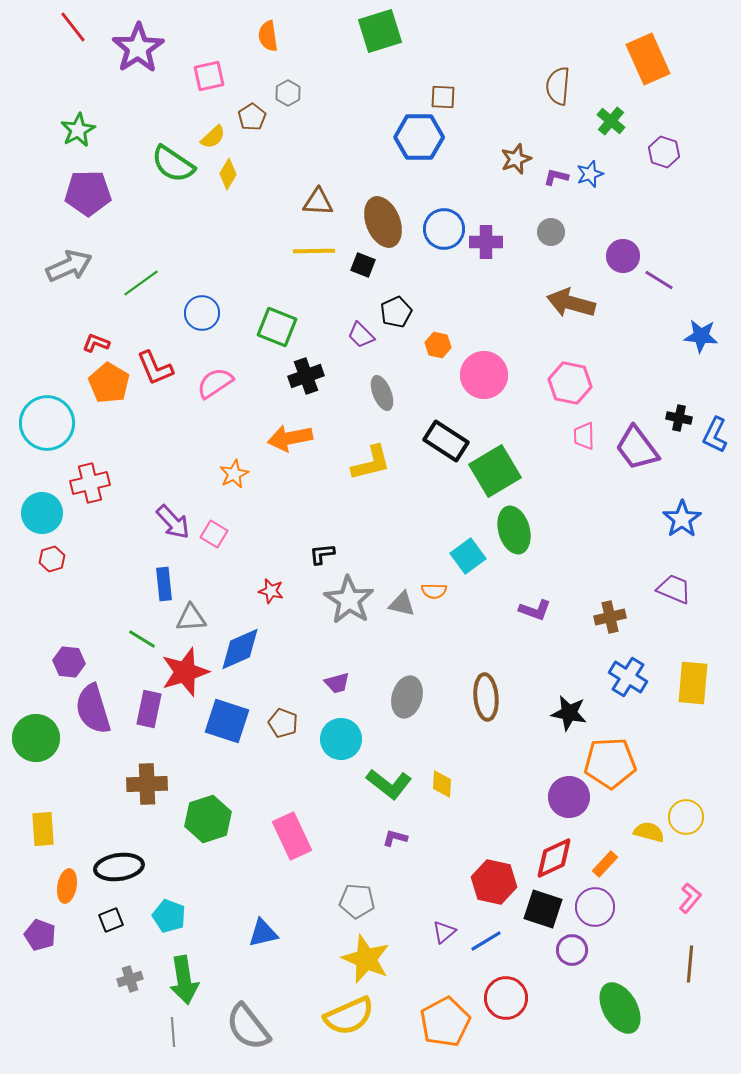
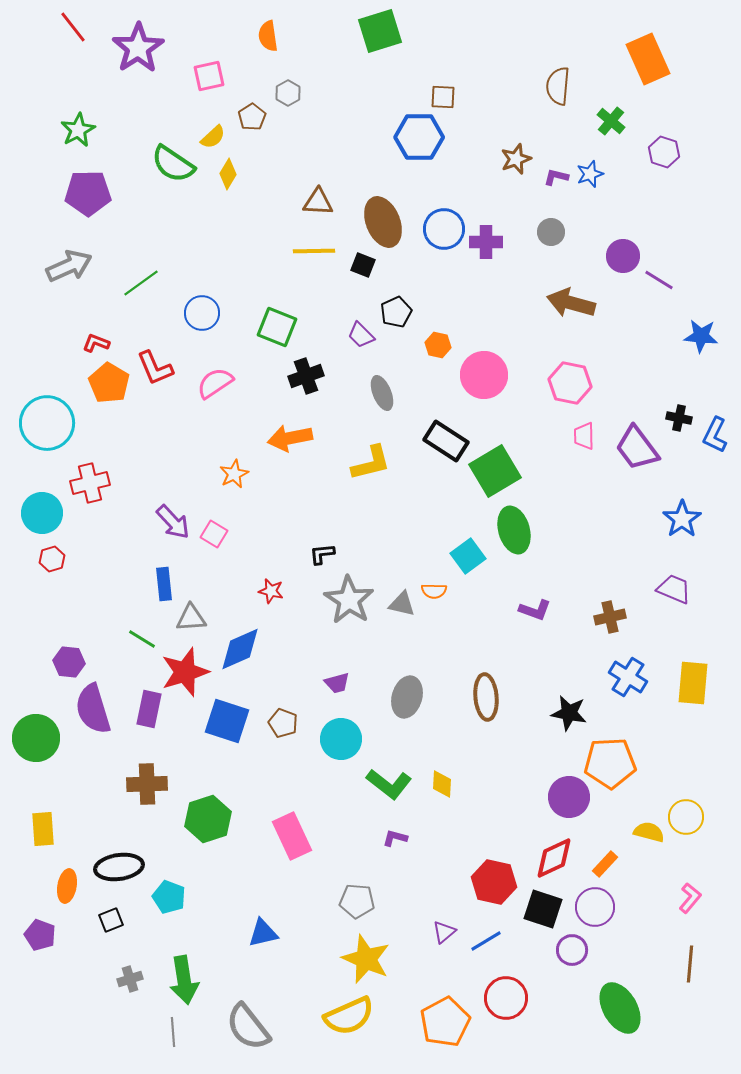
cyan pentagon at (169, 916): moved 19 px up
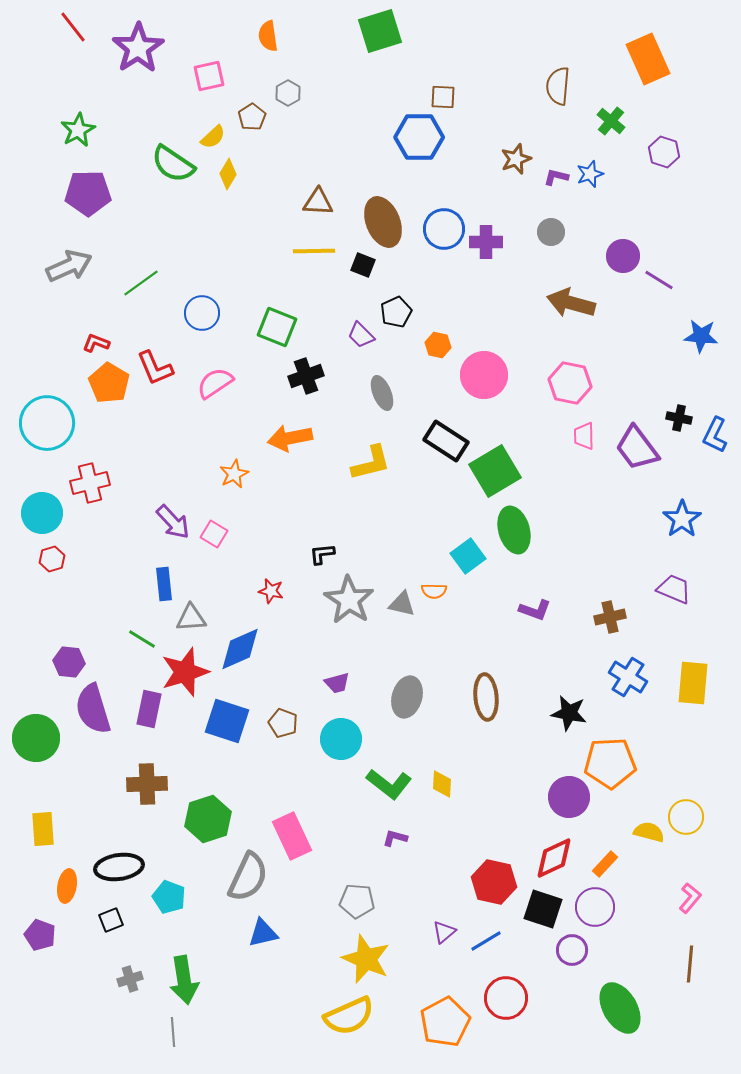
gray semicircle at (248, 1027): moved 150 px up; rotated 117 degrees counterclockwise
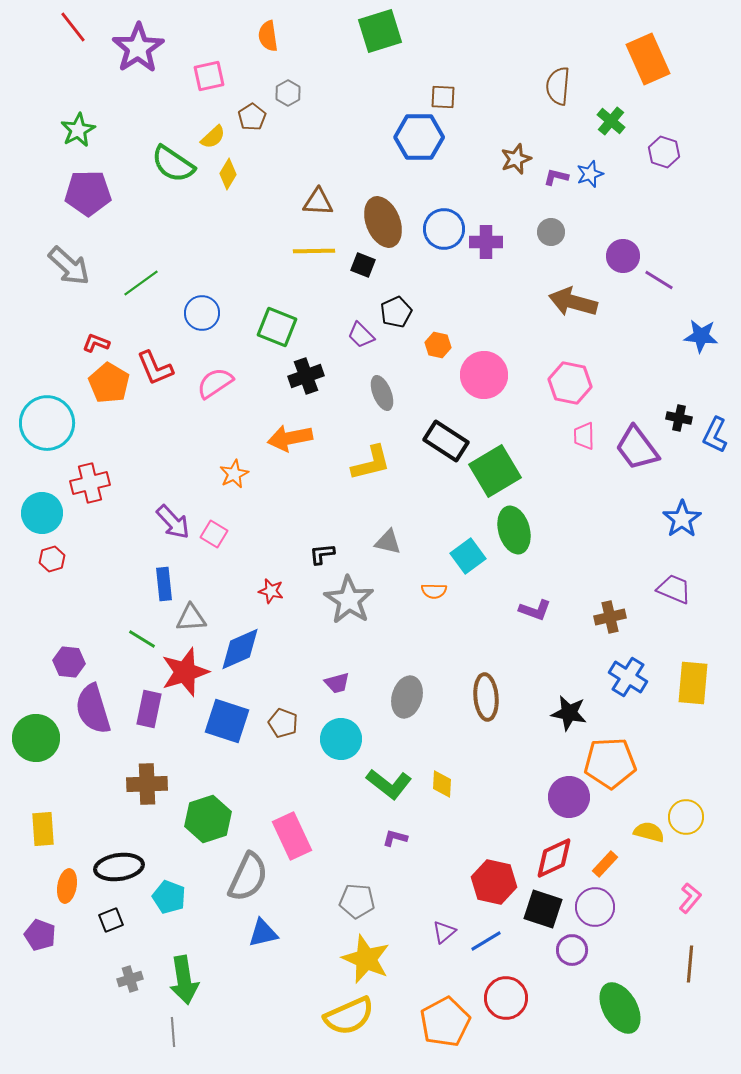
gray arrow at (69, 266): rotated 66 degrees clockwise
brown arrow at (571, 303): moved 2 px right, 1 px up
gray triangle at (402, 604): moved 14 px left, 62 px up
